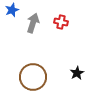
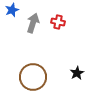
red cross: moved 3 px left
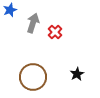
blue star: moved 2 px left
red cross: moved 3 px left, 10 px down; rotated 32 degrees clockwise
black star: moved 1 px down
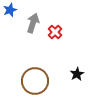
brown circle: moved 2 px right, 4 px down
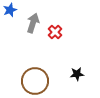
black star: rotated 24 degrees clockwise
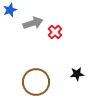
gray arrow: rotated 54 degrees clockwise
brown circle: moved 1 px right, 1 px down
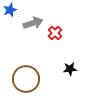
red cross: moved 1 px down
black star: moved 7 px left, 5 px up
brown circle: moved 10 px left, 3 px up
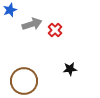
gray arrow: moved 1 px left, 1 px down
red cross: moved 3 px up
brown circle: moved 2 px left, 2 px down
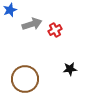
red cross: rotated 16 degrees clockwise
brown circle: moved 1 px right, 2 px up
